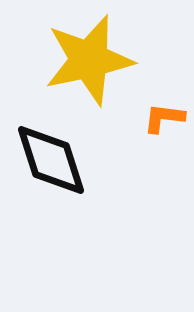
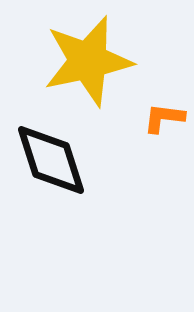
yellow star: moved 1 px left, 1 px down
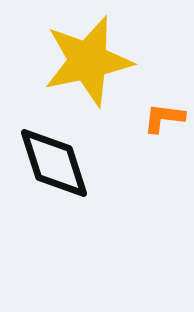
black diamond: moved 3 px right, 3 px down
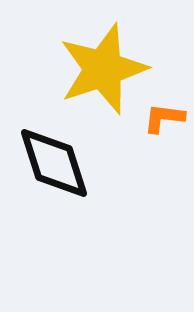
yellow star: moved 15 px right, 8 px down; rotated 6 degrees counterclockwise
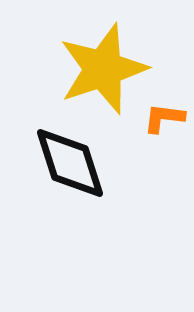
black diamond: moved 16 px right
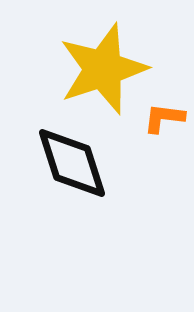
black diamond: moved 2 px right
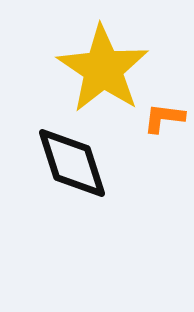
yellow star: rotated 20 degrees counterclockwise
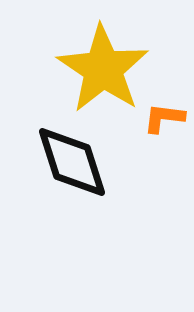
black diamond: moved 1 px up
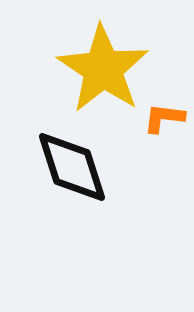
black diamond: moved 5 px down
